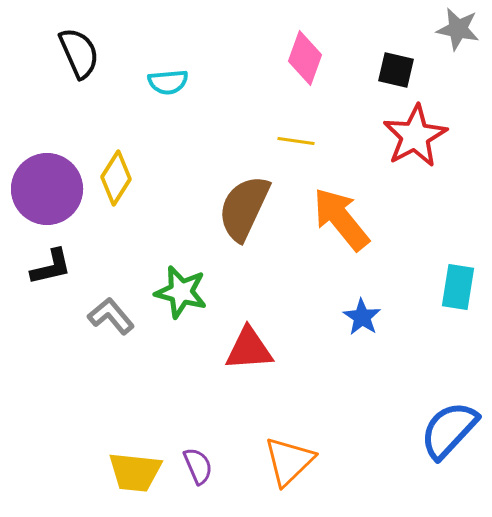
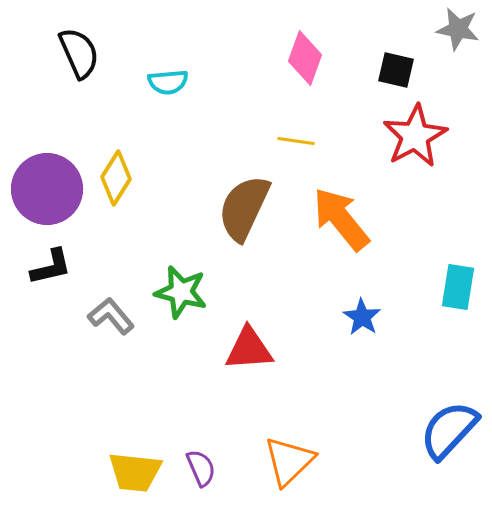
purple semicircle: moved 3 px right, 2 px down
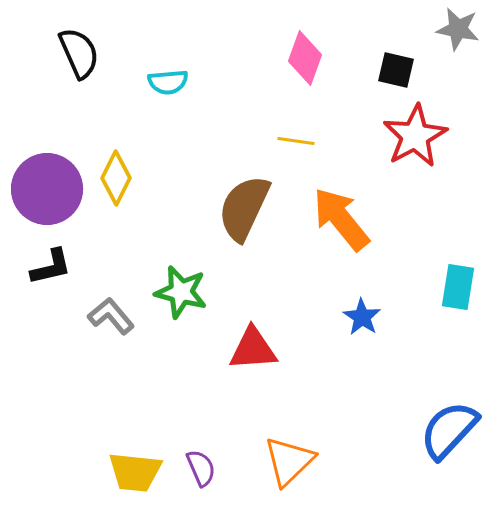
yellow diamond: rotated 6 degrees counterclockwise
red triangle: moved 4 px right
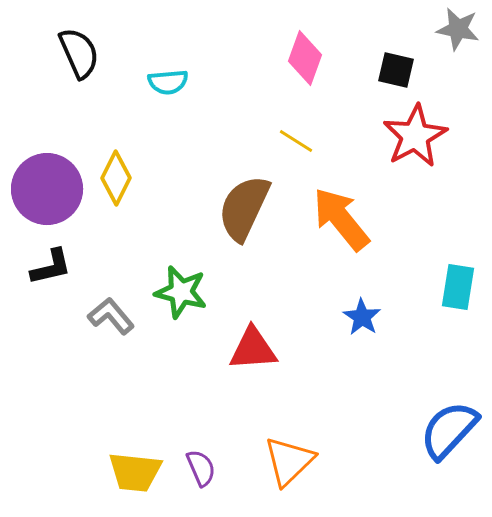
yellow line: rotated 24 degrees clockwise
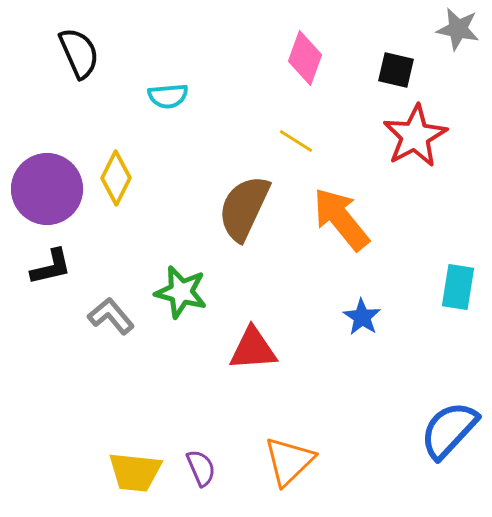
cyan semicircle: moved 14 px down
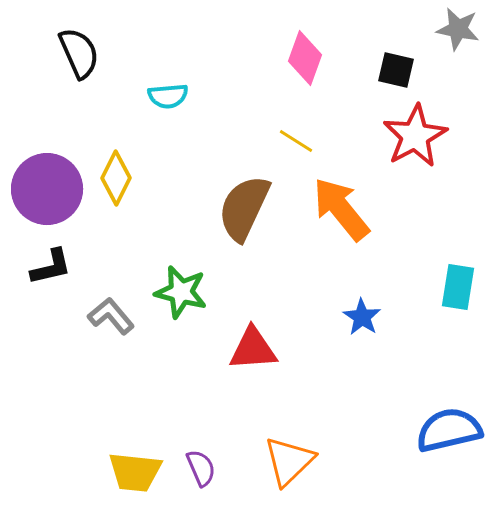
orange arrow: moved 10 px up
blue semicircle: rotated 34 degrees clockwise
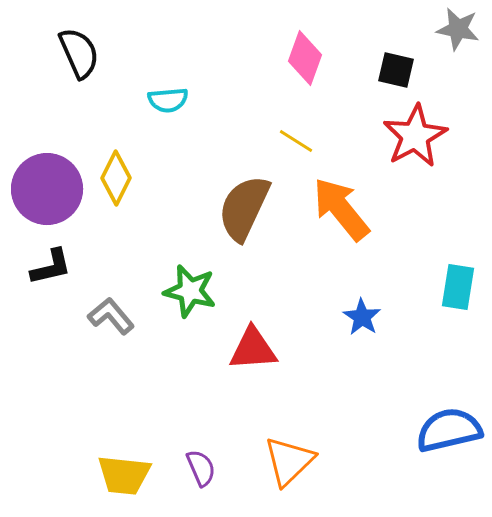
cyan semicircle: moved 4 px down
green star: moved 9 px right, 1 px up
yellow trapezoid: moved 11 px left, 3 px down
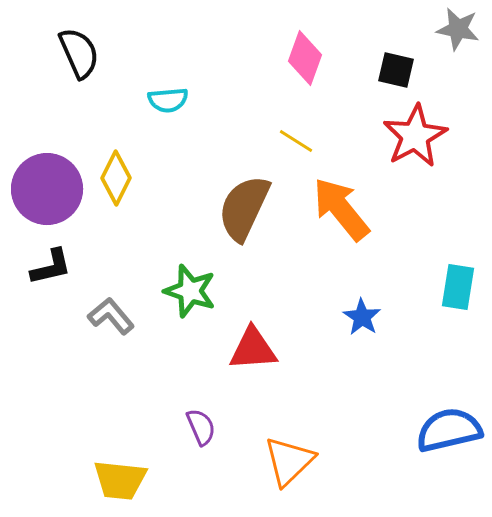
green star: rotated 4 degrees clockwise
purple semicircle: moved 41 px up
yellow trapezoid: moved 4 px left, 5 px down
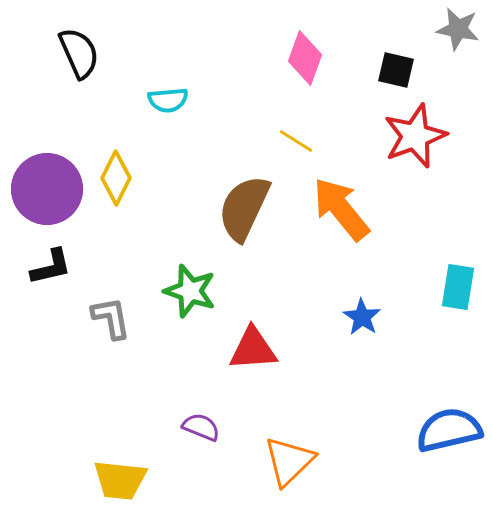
red star: rotated 8 degrees clockwise
gray L-shape: moved 2 px down; rotated 30 degrees clockwise
purple semicircle: rotated 45 degrees counterclockwise
